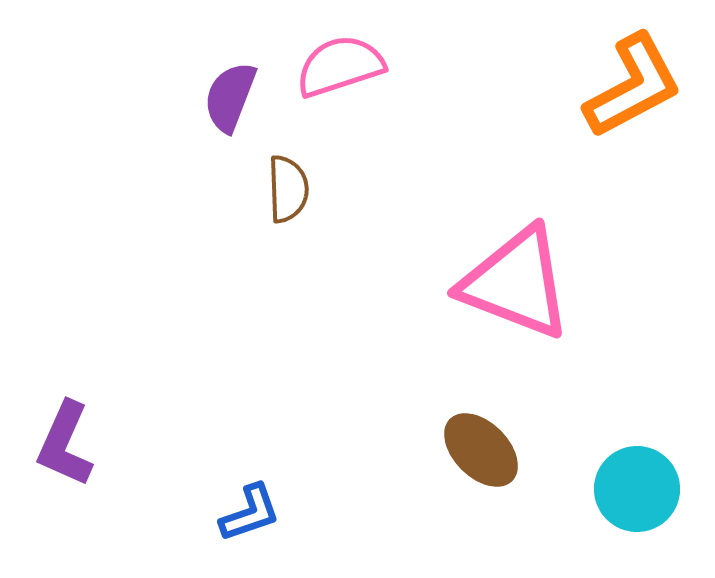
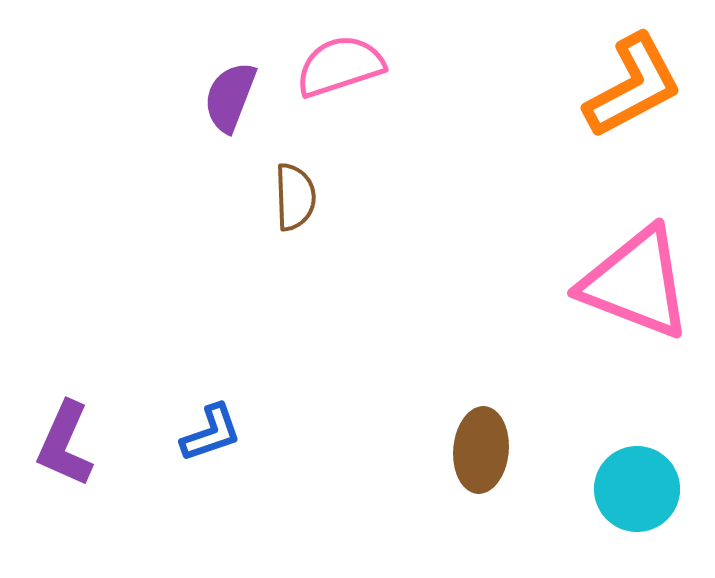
brown semicircle: moved 7 px right, 8 px down
pink triangle: moved 120 px right
brown ellipse: rotated 50 degrees clockwise
blue L-shape: moved 39 px left, 80 px up
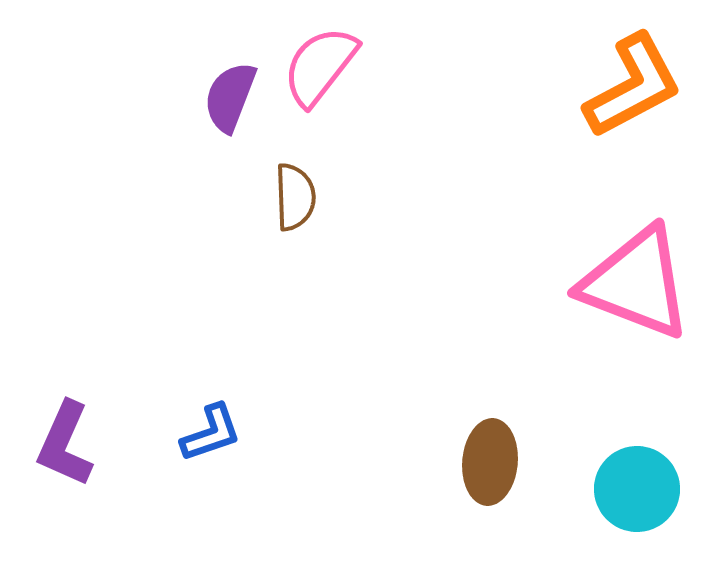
pink semicircle: moved 20 px left; rotated 34 degrees counterclockwise
brown ellipse: moved 9 px right, 12 px down
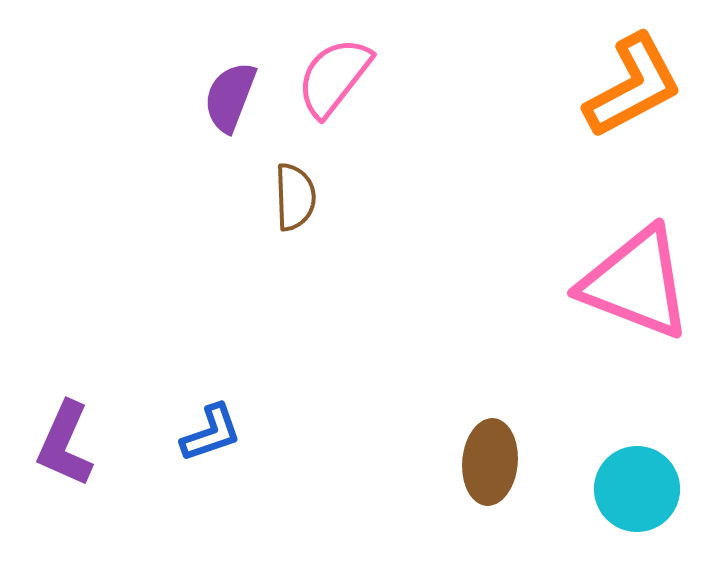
pink semicircle: moved 14 px right, 11 px down
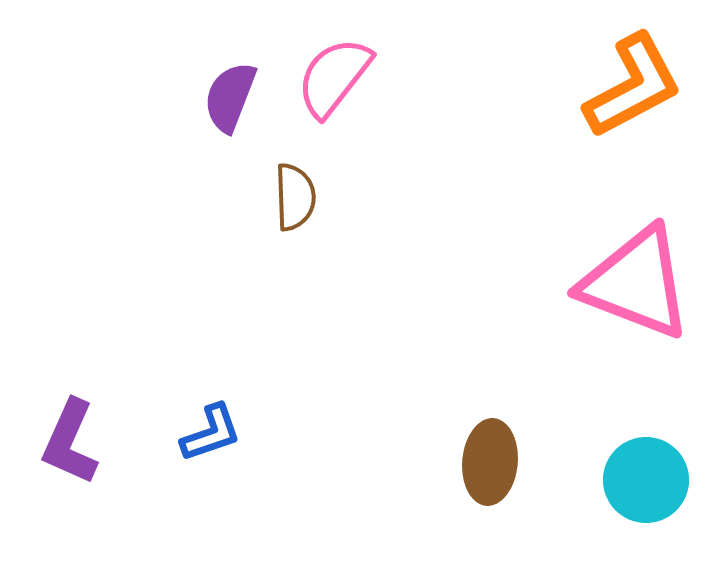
purple L-shape: moved 5 px right, 2 px up
cyan circle: moved 9 px right, 9 px up
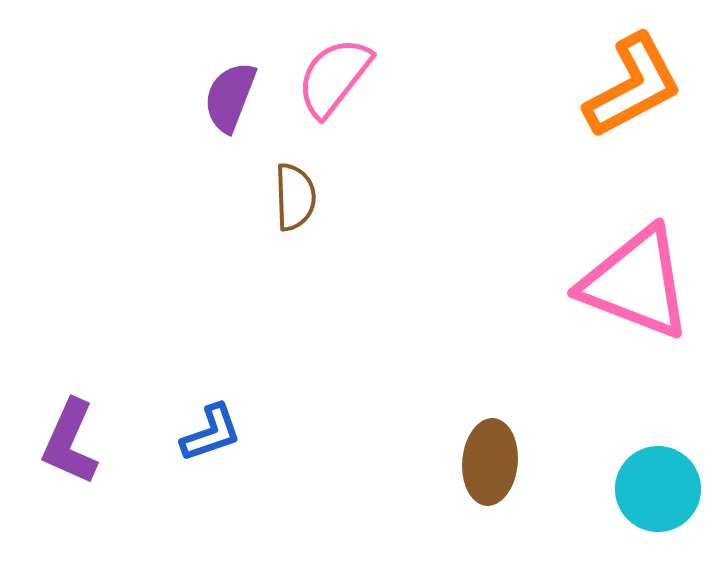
cyan circle: moved 12 px right, 9 px down
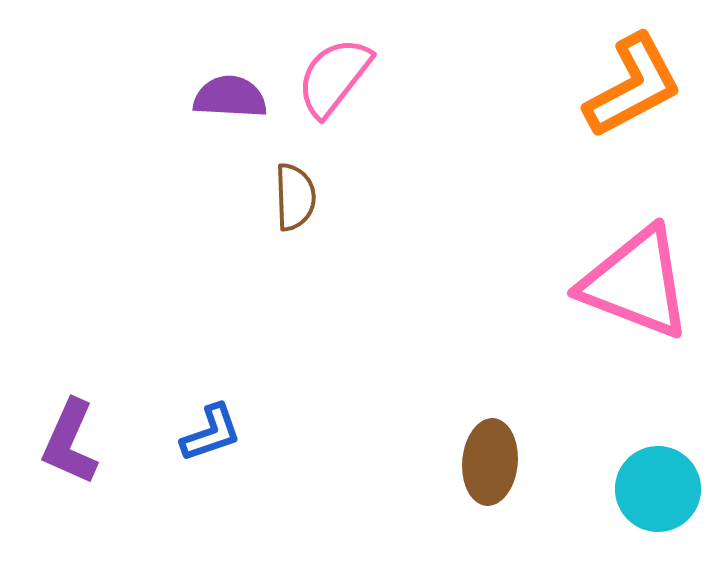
purple semicircle: rotated 72 degrees clockwise
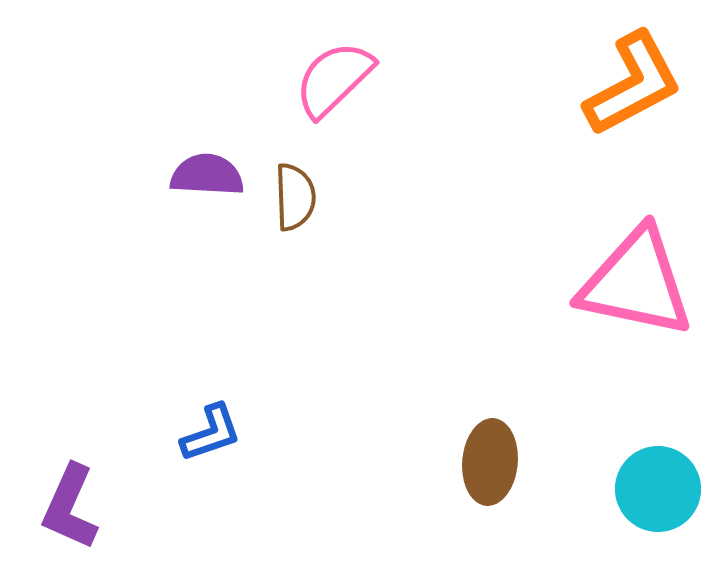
pink semicircle: moved 2 px down; rotated 8 degrees clockwise
orange L-shape: moved 2 px up
purple semicircle: moved 23 px left, 78 px down
pink triangle: rotated 9 degrees counterclockwise
purple L-shape: moved 65 px down
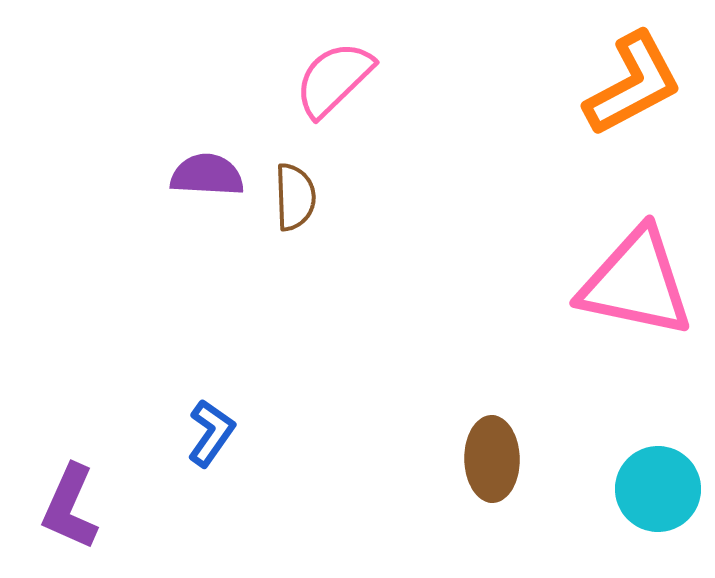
blue L-shape: rotated 36 degrees counterclockwise
brown ellipse: moved 2 px right, 3 px up; rotated 6 degrees counterclockwise
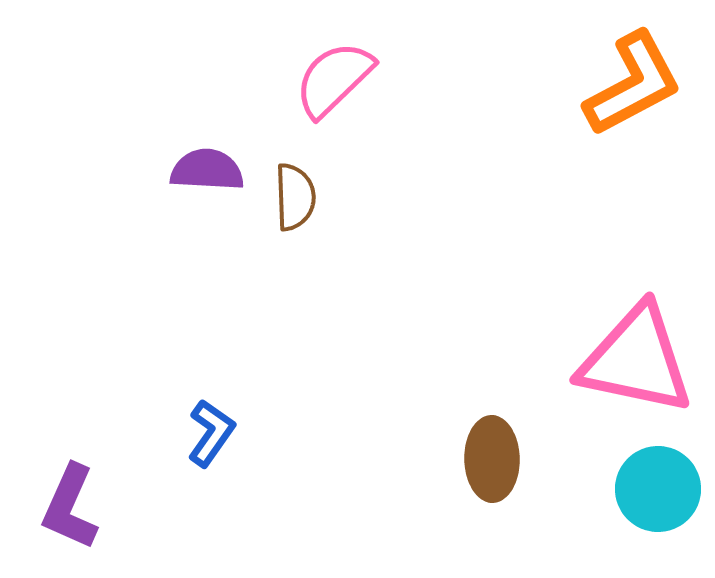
purple semicircle: moved 5 px up
pink triangle: moved 77 px down
